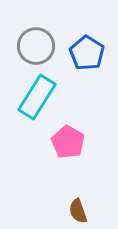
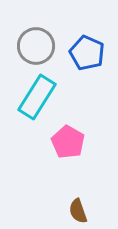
blue pentagon: rotated 8 degrees counterclockwise
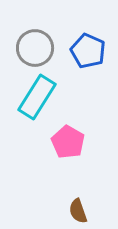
gray circle: moved 1 px left, 2 px down
blue pentagon: moved 1 px right, 2 px up
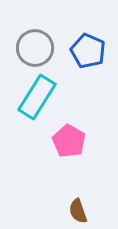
pink pentagon: moved 1 px right, 1 px up
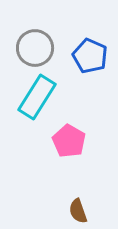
blue pentagon: moved 2 px right, 5 px down
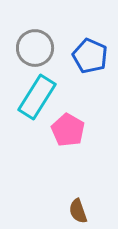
pink pentagon: moved 1 px left, 11 px up
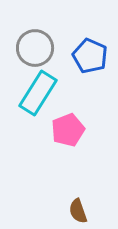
cyan rectangle: moved 1 px right, 4 px up
pink pentagon: rotated 20 degrees clockwise
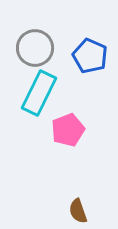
cyan rectangle: moved 1 px right; rotated 6 degrees counterclockwise
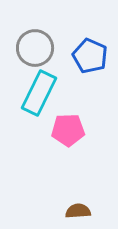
pink pentagon: rotated 20 degrees clockwise
brown semicircle: rotated 105 degrees clockwise
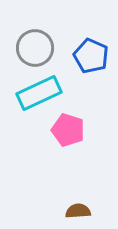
blue pentagon: moved 1 px right
cyan rectangle: rotated 39 degrees clockwise
pink pentagon: rotated 20 degrees clockwise
